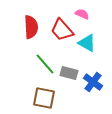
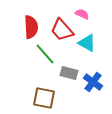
green line: moved 10 px up
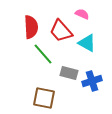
red trapezoid: moved 1 px left, 1 px down
green line: moved 2 px left
blue cross: moved 1 px left, 1 px up; rotated 36 degrees clockwise
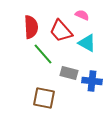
pink semicircle: moved 1 px down
blue cross: rotated 24 degrees clockwise
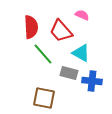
cyan triangle: moved 6 px left, 10 px down
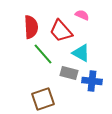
brown square: moved 1 px left, 1 px down; rotated 30 degrees counterclockwise
